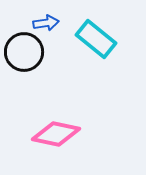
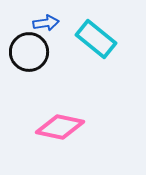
black circle: moved 5 px right
pink diamond: moved 4 px right, 7 px up
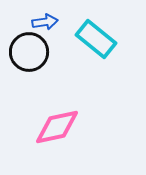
blue arrow: moved 1 px left, 1 px up
pink diamond: moved 3 px left; rotated 24 degrees counterclockwise
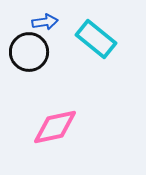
pink diamond: moved 2 px left
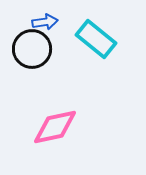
black circle: moved 3 px right, 3 px up
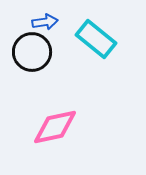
black circle: moved 3 px down
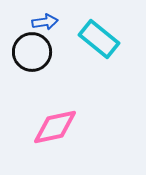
cyan rectangle: moved 3 px right
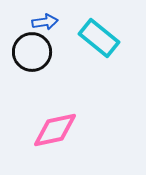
cyan rectangle: moved 1 px up
pink diamond: moved 3 px down
